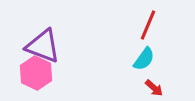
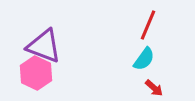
purple triangle: moved 1 px right
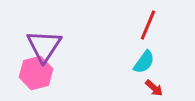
purple triangle: rotated 42 degrees clockwise
cyan semicircle: moved 3 px down
pink hexagon: rotated 20 degrees clockwise
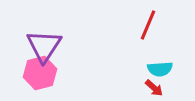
cyan semicircle: moved 16 px right, 7 px down; rotated 50 degrees clockwise
pink hexagon: moved 4 px right
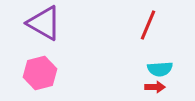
purple triangle: moved 23 px up; rotated 33 degrees counterclockwise
red arrow: moved 1 px right, 1 px up; rotated 42 degrees counterclockwise
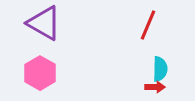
cyan semicircle: rotated 85 degrees counterclockwise
pink hexagon: rotated 16 degrees counterclockwise
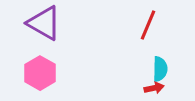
red arrow: moved 1 px left, 1 px down; rotated 12 degrees counterclockwise
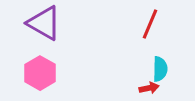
red line: moved 2 px right, 1 px up
red arrow: moved 5 px left
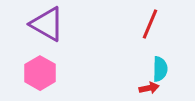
purple triangle: moved 3 px right, 1 px down
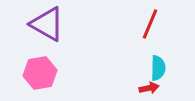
cyan semicircle: moved 2 px left, 1 px up
pink hexagon: rotated 20 degrees clockwise
